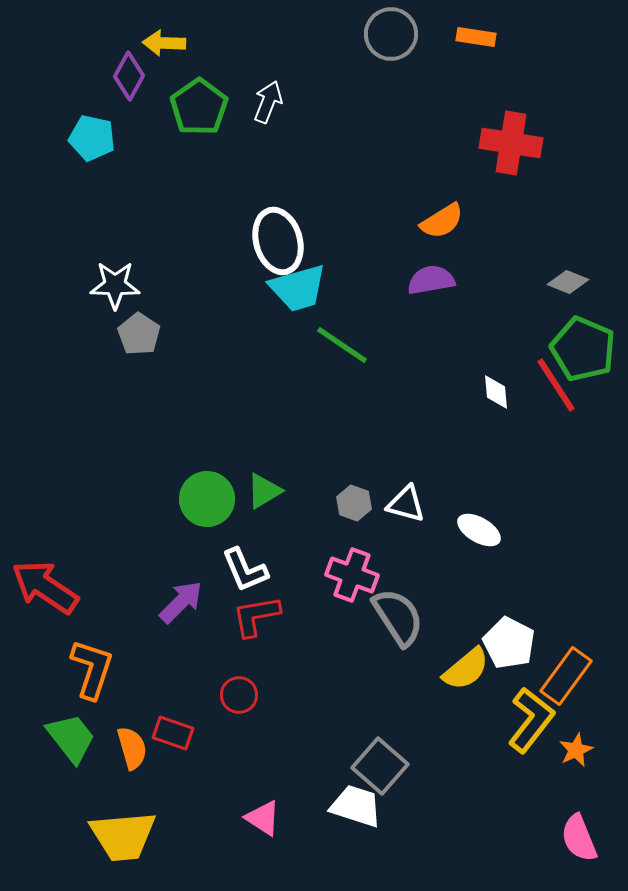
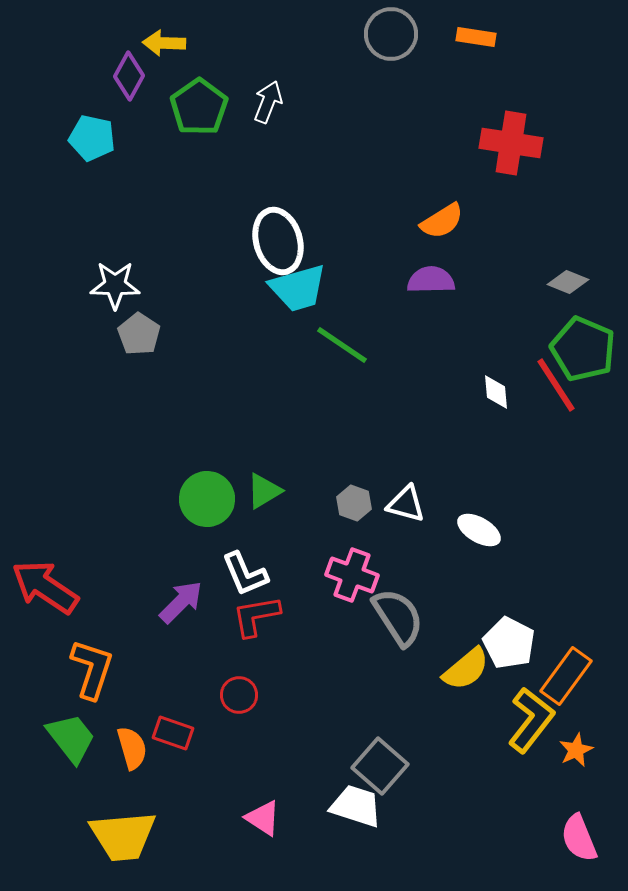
purple semicircle at (431, 280): rotated 9 degrees clockwise
white L-shape at (245, 570): moved 4 px down
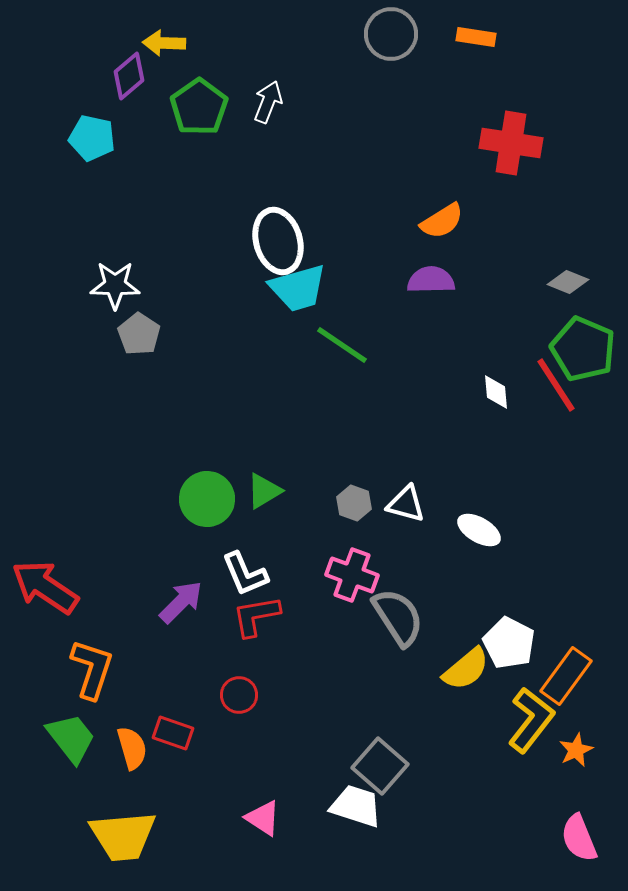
purple diamond at (129, 76): rotated 21 degrees clockwise
